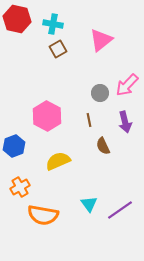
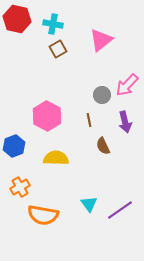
gray circle: moved 2 px right, 2 px down
yellow semicircle: moved 2 px left, 3 px up; rotated 25 degrees clockwise
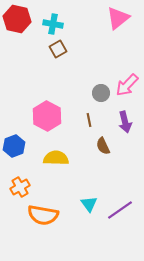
pink triangle: moved 17 px right, 22 px up
gray circle: moved 1 px left, 2 px up
